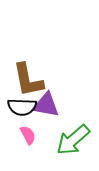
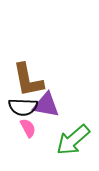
black semicircle: moved 1 px right
pink semicircle: moved 7 px up
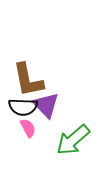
purple triangle: rotated 36 degrees clockwise
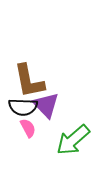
brown L-shape: moved 1 px right, 1 px down
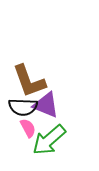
brown L-shape: rotated 9 degrees counterclockwise
purple triangle: rotated 24 degrees counterclockwise
green arrow: moved 24 px left
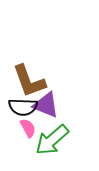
green arrow: moved 3 px right
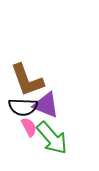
brown L-shape: moved 2 px left, 1 px up
pink semicircle: moved 1 px right, 1 px up
green arrow: moved 2 px up; rotated 90 degrees counterclockwise
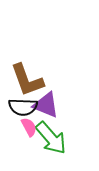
green arrow: moved 1 px left
